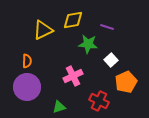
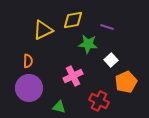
orange semicircle: moved 1 px right
purple circle: moved 2 px right, 1 px down
green triangle: rotated 32 degrees clockwise
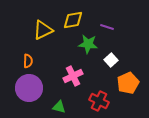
orange pentagon: moved 2 px right, 1 px down
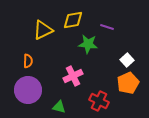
white square: moved 16 px right
purple circle: moved 1 px left, 2 px down
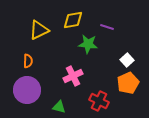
yellow triangle: moved 4 px left
purple circle: moved 1 px left
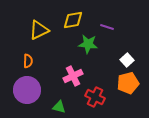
orange pentagon: rotated 10 degrees clockwise
red cross: moved 4 px left, 4 px up
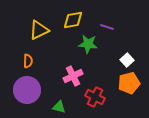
orange pentagon: moved 1 px right
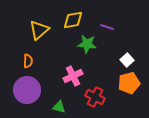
yellow triangle: rotated 15 degrees counterclockwise
green star: moved 1 px left
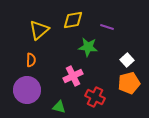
green star: moved 1 px right, 3 px down
orange semicircle: moved 3 px right, 1 px up
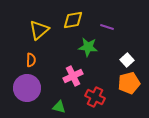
purple circle: moved 2 px up
